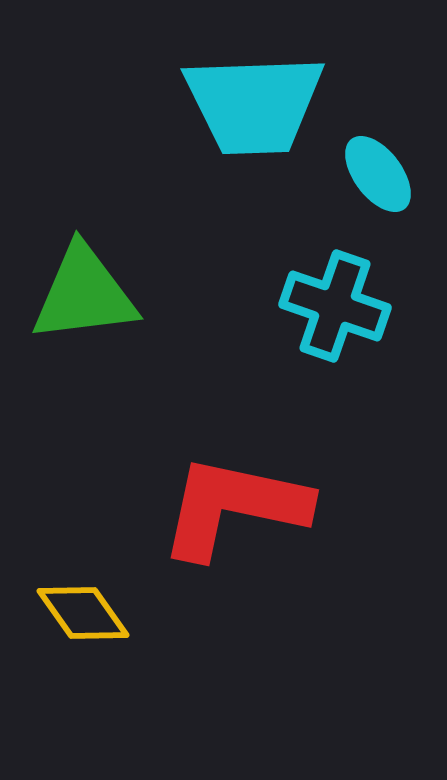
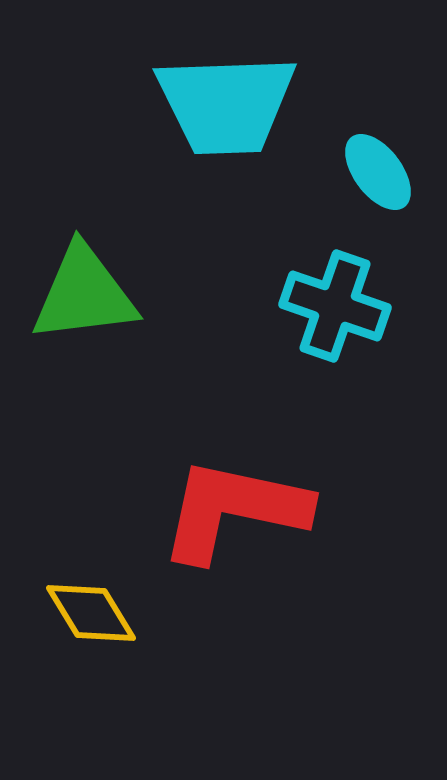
cyan trapezoid: moved 28 px left
cyan ellipse: moved 2 px up
red L-shape: moved 3 px down
yellow diamond: moved 8 px right; rotated 4 degrees clockwise
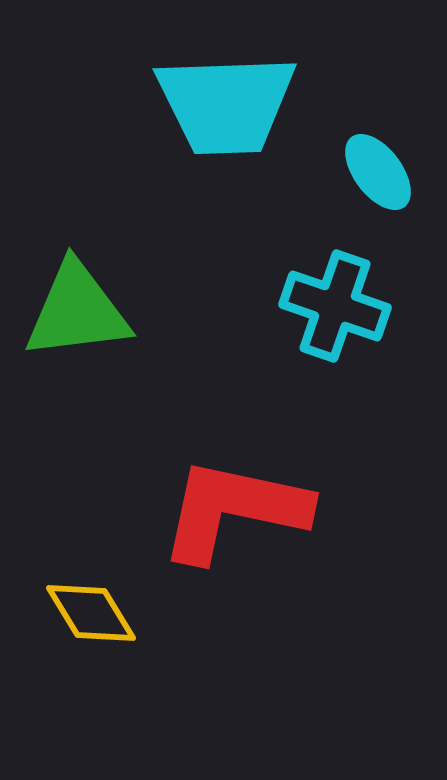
green triangle: moved 7 px left, 17 px down
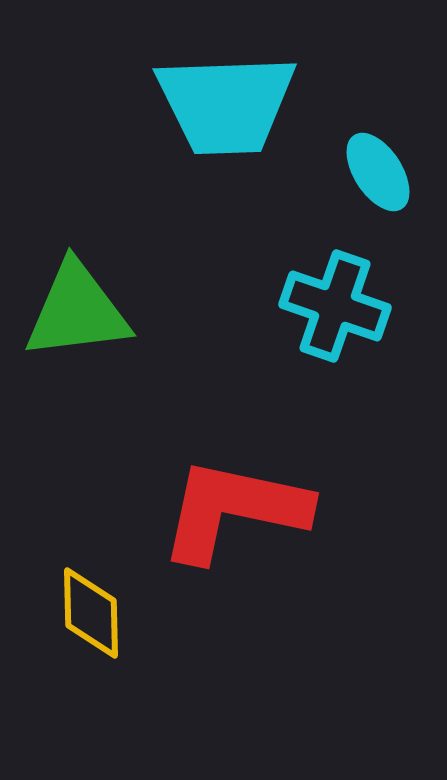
cyan ellipse: rotated 4 degrees clockwise
yellow diamond: rotated 30 degrees clockwise
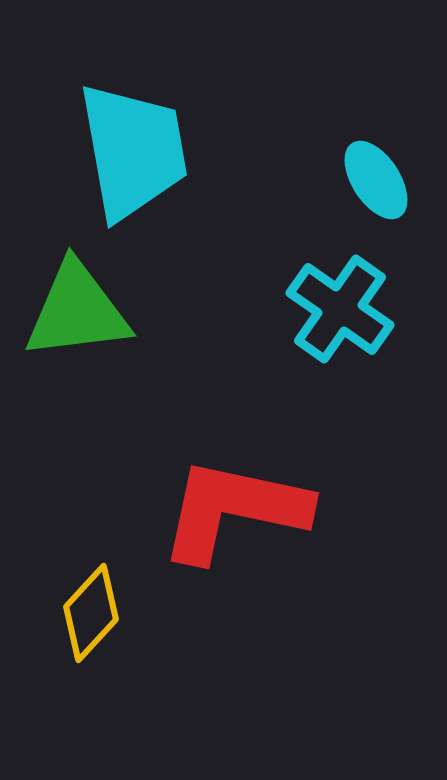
cyan trapezoid: moved 93 px left, 47 px down; rotated 98 degrees counterclockwise
cyan ellipse: moved 2 px left, 8 px down
cyan cross: moved 5 px right, 3 px down; rotated 16 degrees clockwise
yellow diamond: rotated 44 degrees clockwise
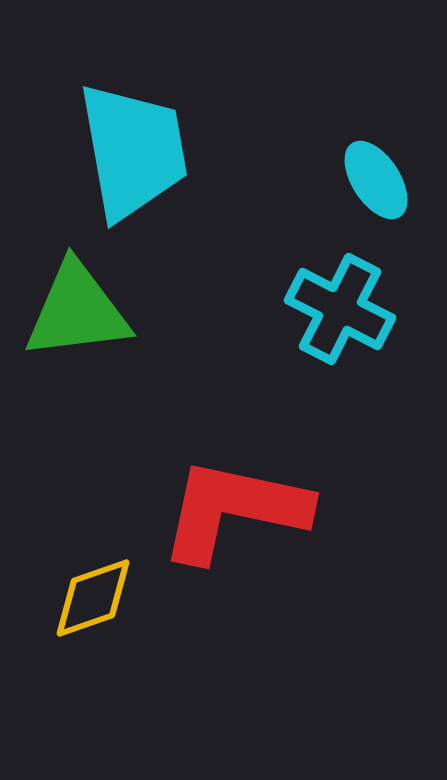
cyan cross: rotated 8 degrees counterclockwise
yellow diamond: moved 2 px right, 15 px up; rotated 28 degrees clockwise
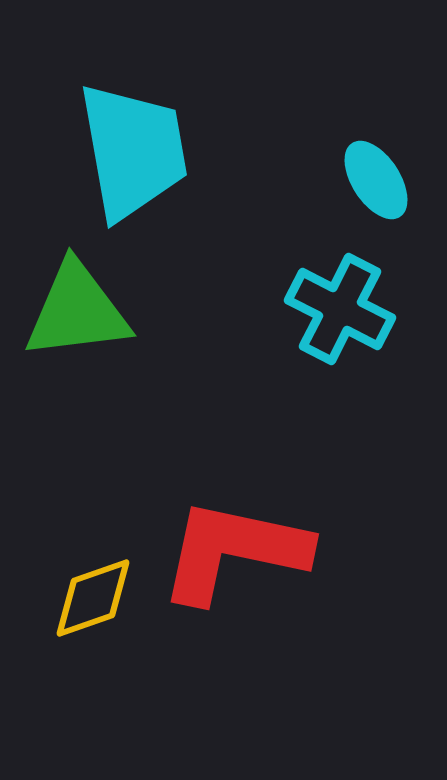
red L-shape: moved 41 px down
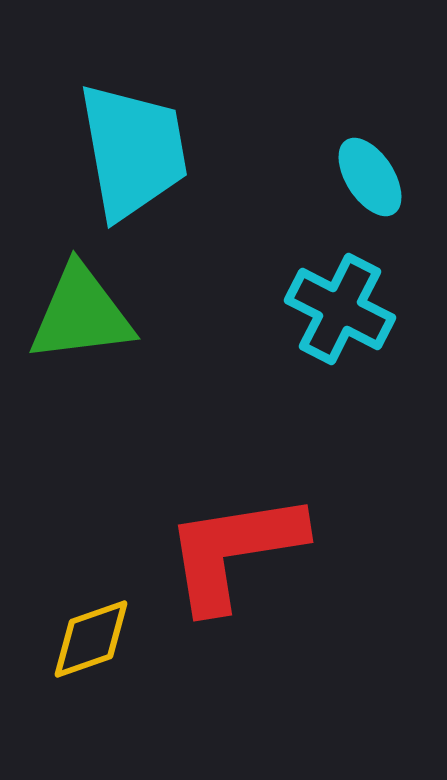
cyan ellipse: moved 6 px left, 3 px up
green triangle: moved 4 px right, 3 px down
red L-shape: rotated 21 degrees counterclockwise
yellow diamond: moved 2 px left, 41 px down
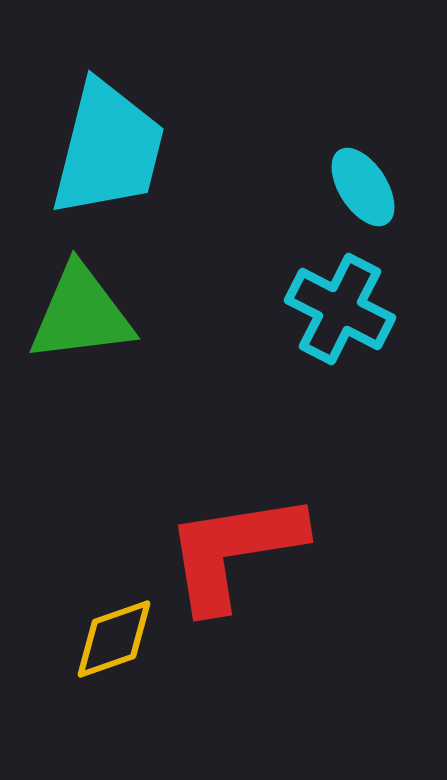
cyan trapezoid: moved 25 px left, 2 px up; rotated 24 degrees clockwise
cyan ellipse: moved 7 px left, 10 px down
yellow diamond: moved 23 px right
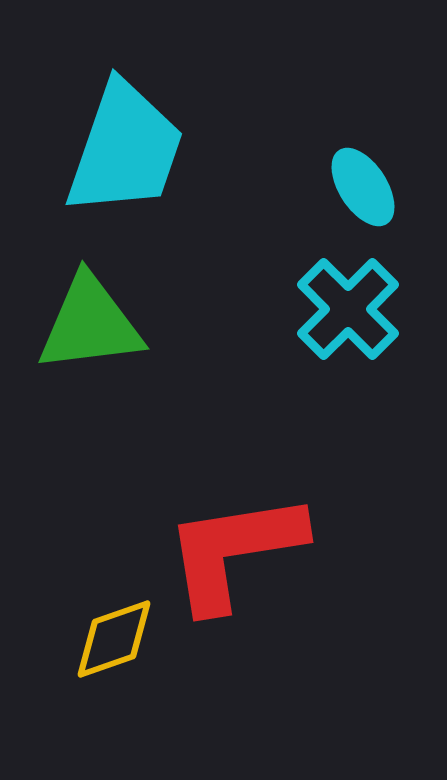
cyan trapezoid: moved 17 px right; rotated 5 degrees clockwise
cyan cross: moved 8 px right; rotated 18 degrees clockwise
green triangle: moved 9 px right, 10 px down
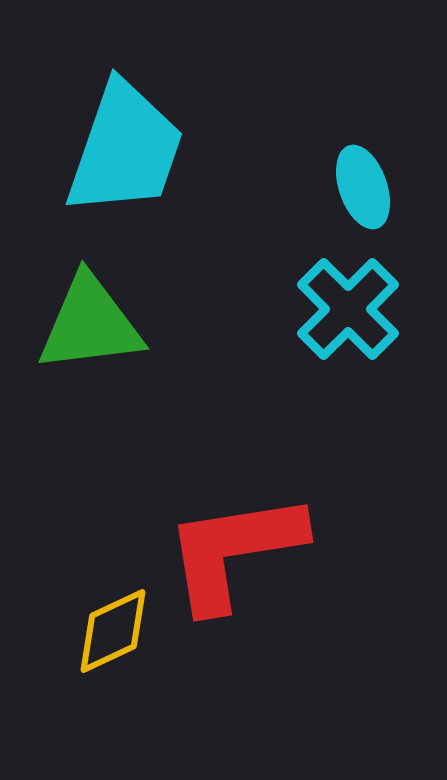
cyan ellipse: rotated 14 degrees clockwise
yellow diamond: moved 1 px left, 8 px up; rotated 6 degrees counterclockwise
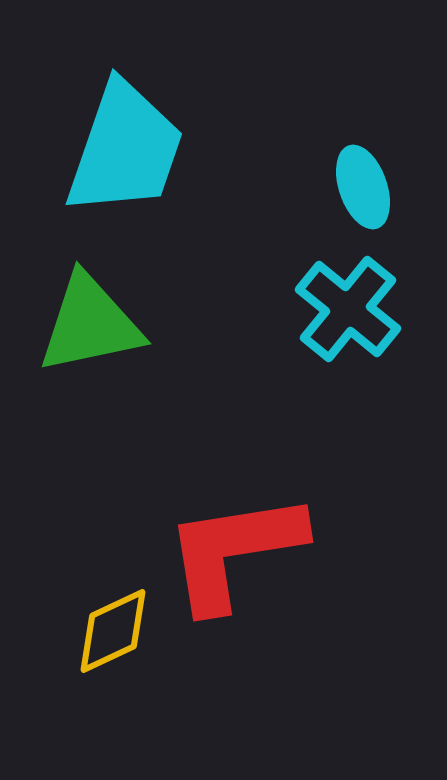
cyan cross: rotated 6 degrees counterclockwise
green triangle: rotated 5 degrees counterclockwise
